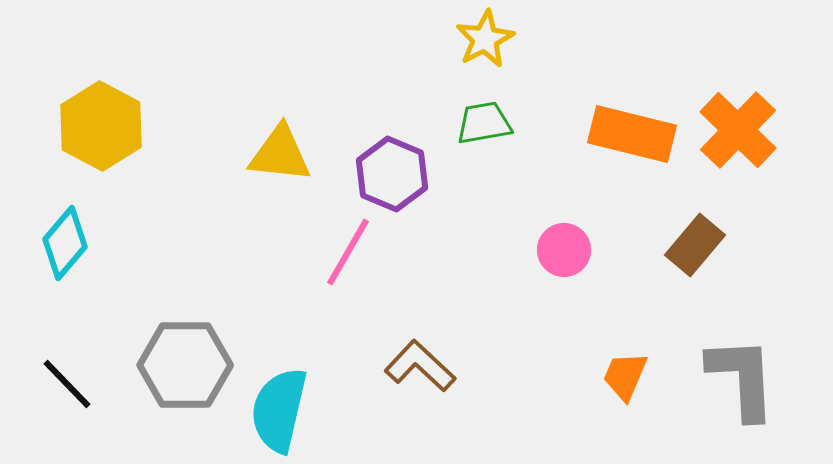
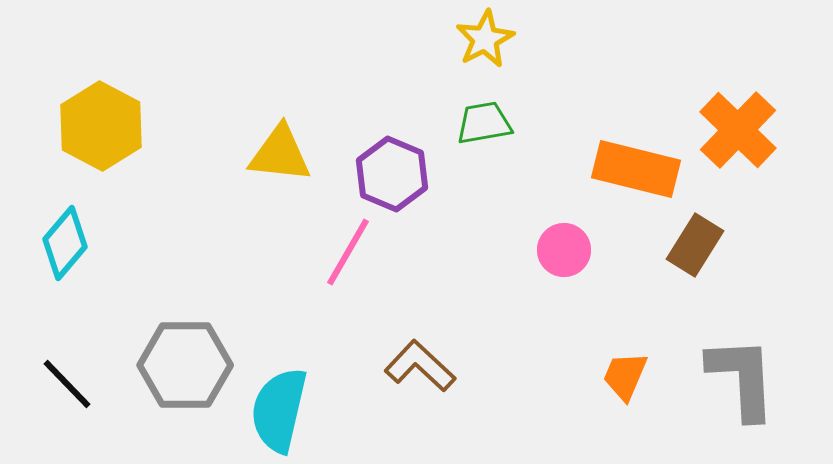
orange rectangle: moved 4 px right, 35 px down
brown rectangle: rotated 8 degrees counterclockwise
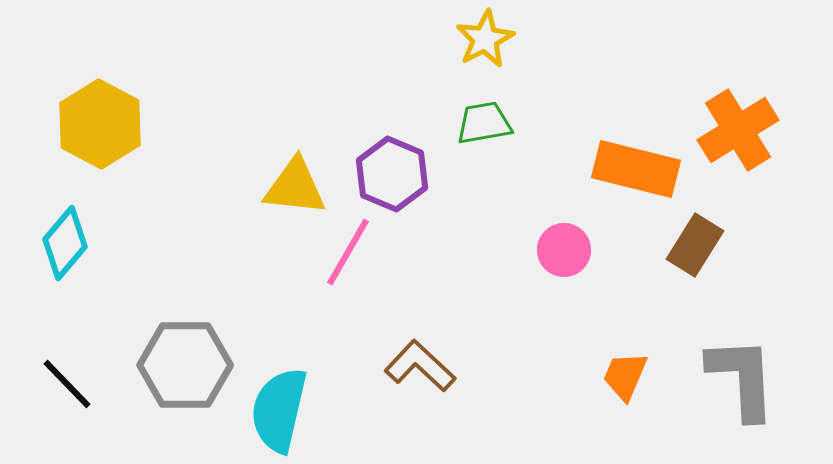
yellow hexagon: moved 1 px left, 2 px up
orange cross: rotated 14 degrees clockwise
yellow triangle: moved 15 px right, 33 px down
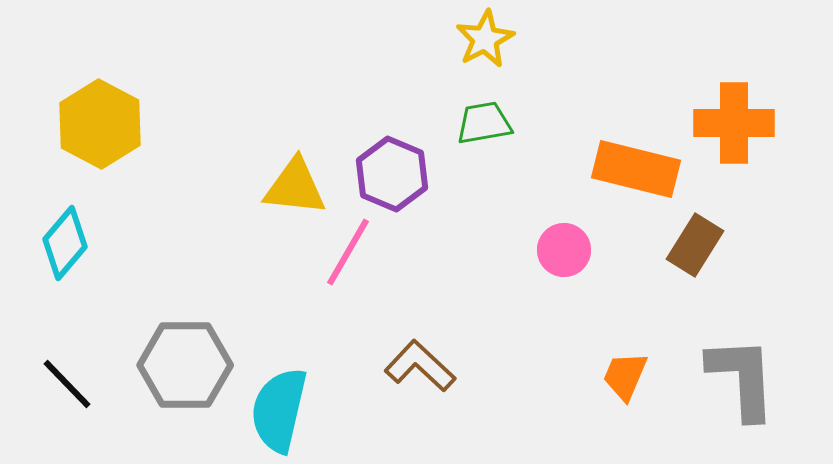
orange cross: moved 4 px left, 7 px up; rotated 32 degrees clockwise
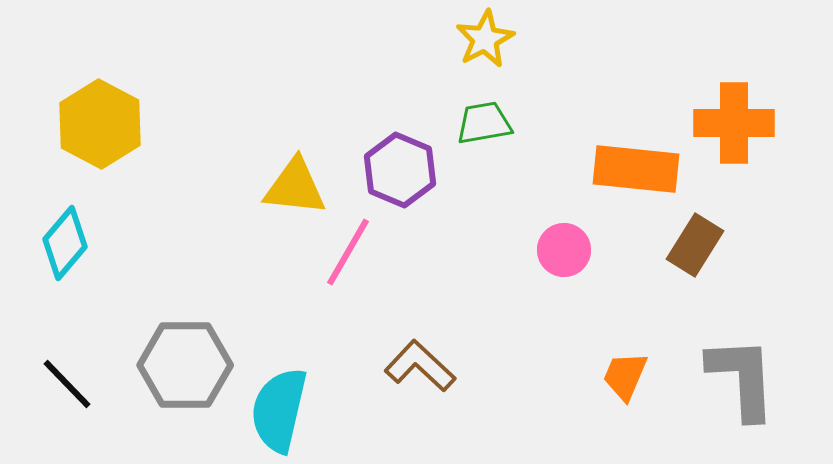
orange rectangle: rotated 8 degrees counterclockwise
purple hexagon: moved 8 px right, 4 px up
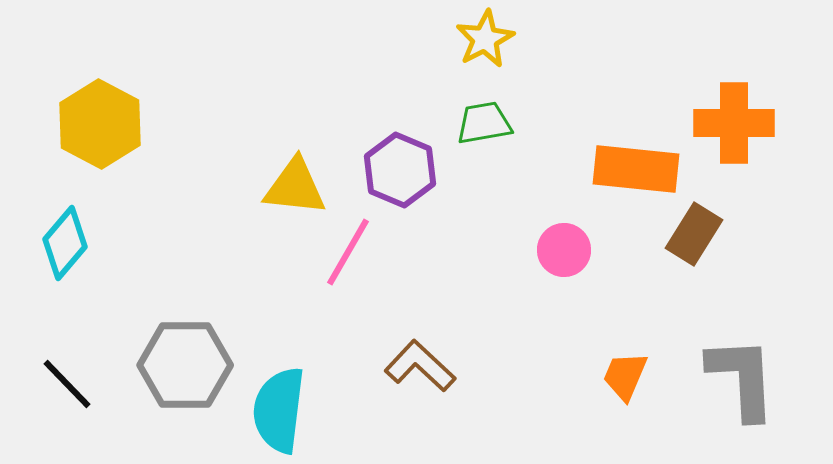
brown rectangle: moved 1 px left, 11 px up
cyan semicircle: rotated 6 degrees counterclockwise
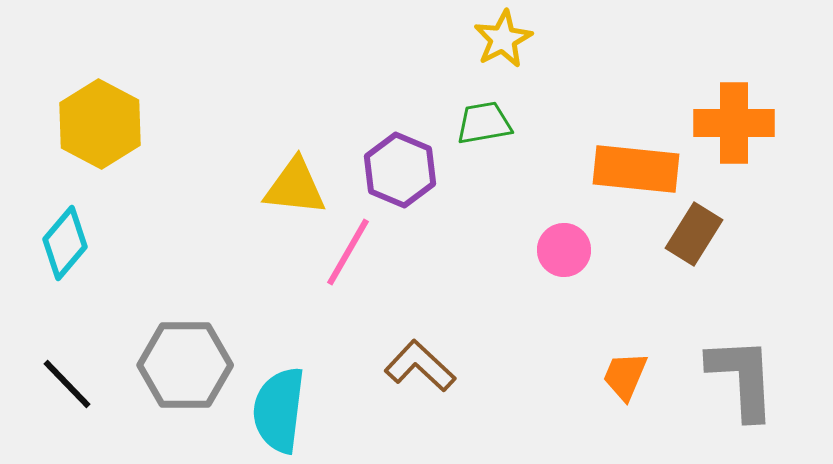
yellow star: moved 18 px right
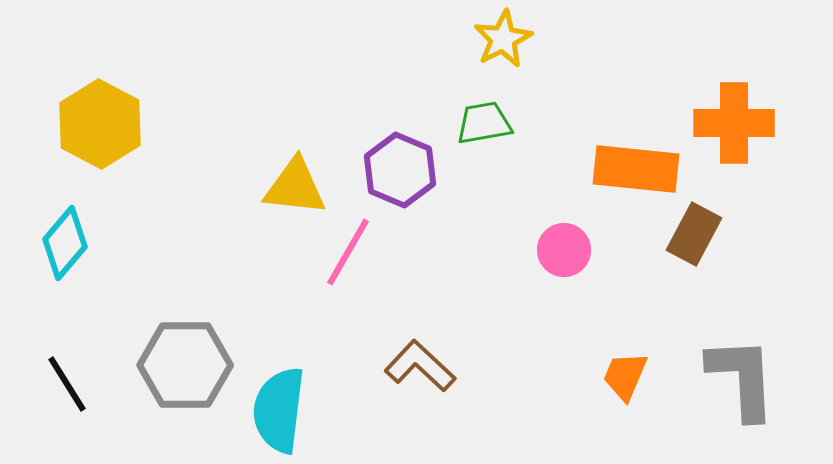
brown rectangle: rotated 4 degrees counterclockwise
black line: rotated 12 degrees clockwise
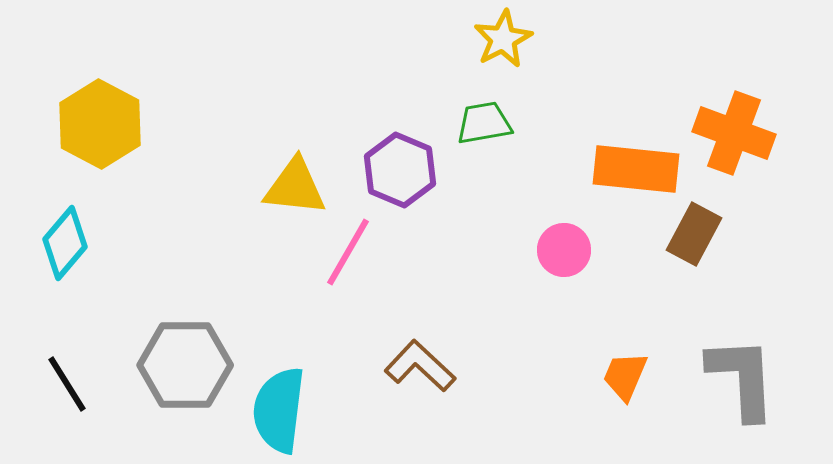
orange cross: moved 10 px down; rotated 20 degrees clockwise
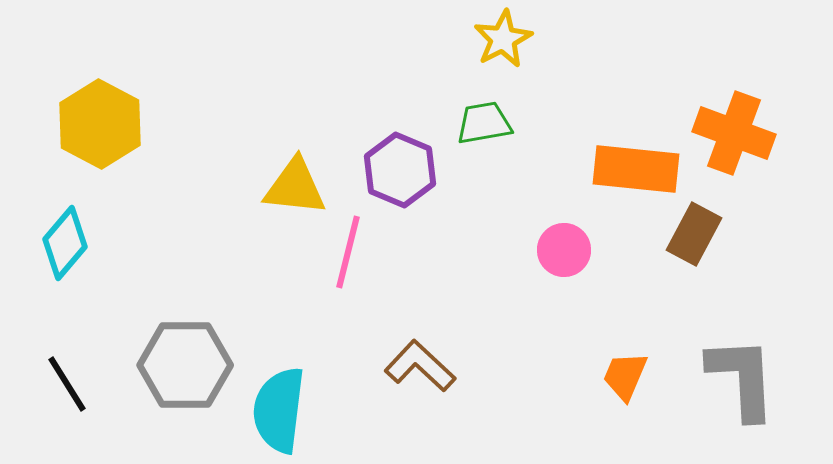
pink line: rotated 16 degrees counterclockwise
